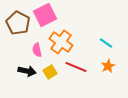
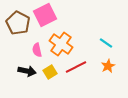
orange cross: moved 2 px down
red line: rotated 50 degrees counterclockwise
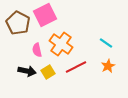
yellow square: moved 2 px left
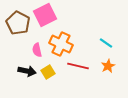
orange cross: rotated 10 degrees counterclockwise
red line: moved 2 px right, 1 px up; rotated 40 degrees clockwise
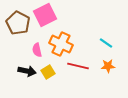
orange star: rotated 24 degrees clockwise
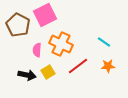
brown pentagon: moved 2 px down
cyan line: moved 2 px left, 1 px up
pink semicircle: rotated 16 degrees clockwise
red line: rotated 50 degrees counterclockwise
black arrow: moved 4 px down
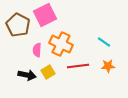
red line: rotated 30 degrees clockwise
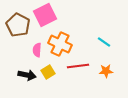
orange cross: moved 1 px left
orange star: moved 2 px left, 5 px down
